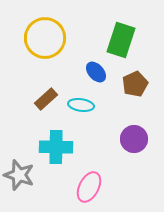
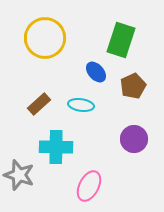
brown pentagon: moved 2 px left, 2 px down
brown rectangle: moved 7 px left, 5 px down
pink ellipse: moved 1 px up
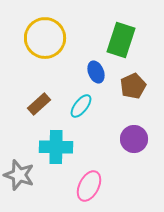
blue ellipse: rotated 20 degrees clockwise
cyan ellipse: moved 1 px down; rotated 60 degrees counterclockwise
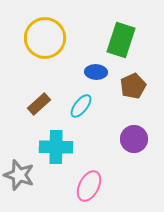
blue ellipse: rotated 65 degrees counterclockwise
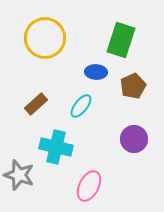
brown rectangle: moved 3 px left
cyan cross: rotated 12 degrees clockwise
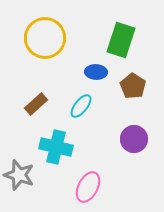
brown pentagon: rotated 15 degrees counterclockwise
pink ellipse: moved 1 px left, 1 px down
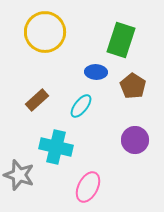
yellow circle: moved 6 px up
brown rectangle: moved 1 px right, 4 px up
purple circle: moved 1 px right, 1 px down
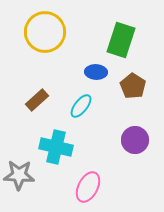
gray star: rotated 16 degrees counterclockwise
